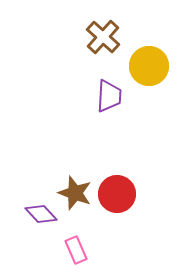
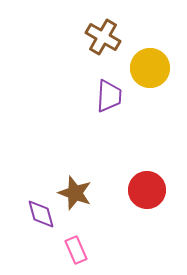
brown cross: rotated 12 degrees counterclockwise
yellow circle: moved 1 px right, 2 px down
red circle: moved 30 px right, 4 px up
purple diamond: rotated 28 degrees clockwise
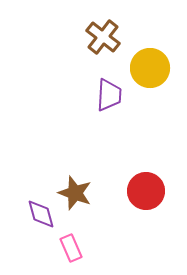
brown cross: rotated 8 degrees clockwise
purple trapezoid: moved 1 px up
red circle: moved 1 px left, 1 px down
pink rectangle: moved 5 px left, 2 px up
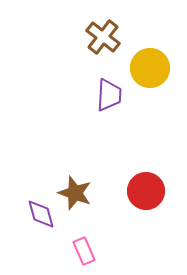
pink rectangle: moved 13 px right, 3 px down
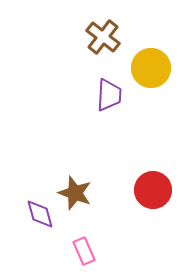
yellow circle: moved 1 px right
red circle: moved 7 px right, 1 px up
purple diamond: moved 1 px left
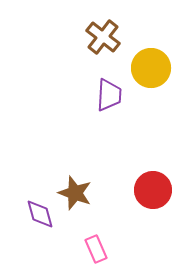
pink rectangle: moved 12 px right, 2 px up
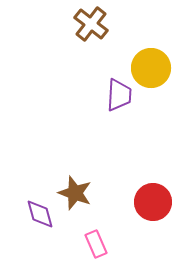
brown cross: moved 12 px left, 13 px up
purple trapezoid: moved 10 px right
red circle: moved 12 px down
pink rectangle: moved 5 px up
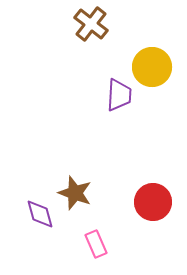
yellow circle: moved 1 px right, 1 px up
